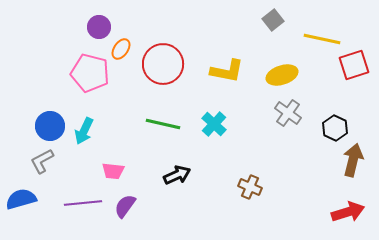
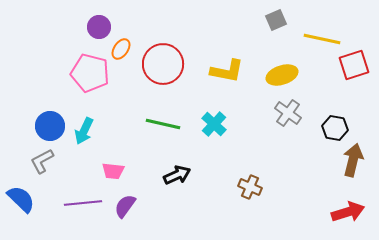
gray square: moved 3 px right; rotated 15 degrees clockwise
black hexagon: rotated 15 degrees counterclockwise
blue semicircle: rotated 60 degrees clockwise
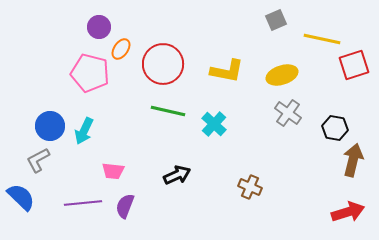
green line: moved 5 px right, 13 px up
gray L-shape: moved 4 px left, 1 px up
blue semicircle: moved 2 px up
purple semicircle: rotated 15 degrees counterclockwise
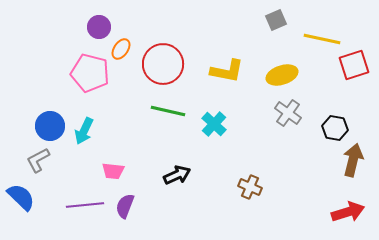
purple line: moved 2 px right, 2 px down
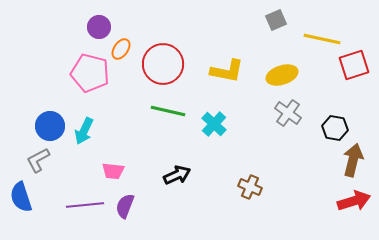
blue semicircle: rotated 152 degrees counterclockwise
red arrow: moved 6 px right, 11 px up
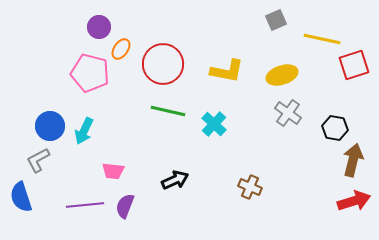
black arrow: moved 2 px left, 5 px down
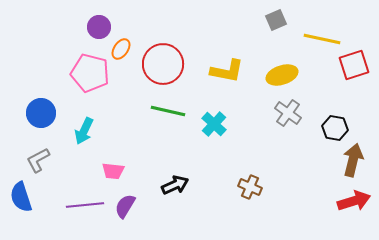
blue circle: moved 9 px left, 13 px up
black arrow: moved 5 px down
purple semicircle: rotated 10 degrees clockwise
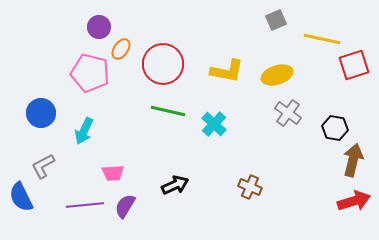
yellow ellipse: moved 5 px left
gray L-shape: moved 5 px right, 6 px down
pink trapezoid: moved 2 px down; rotated 10 degrees counterclockwise
blue semicircle: rotated 8 degrees counterclockwise
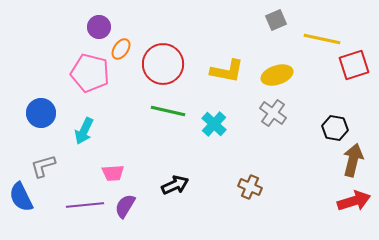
gray cross: moved 15 px left
gray L-shape: rotated 12 degrees clockwise
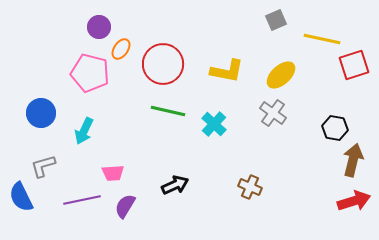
yellow ellipse: moved 4 px right; rotated 24 degrees counterclockwise
purple line: moved 3 px left, 5 px up; rotated 6 degrees counterclockwise
